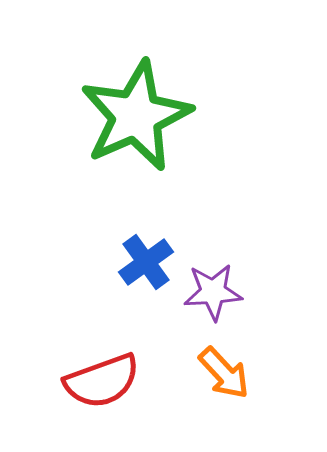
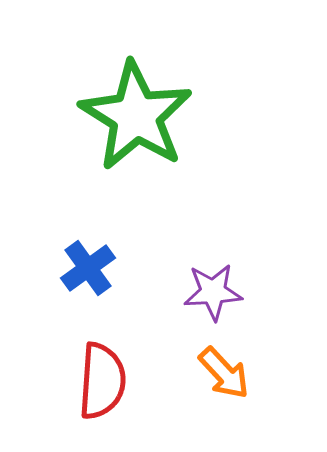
green star: rotated 16 degrees counterclockwise
blue cross: moved 58 px left, 6 px down
red semicircle: rotated 66 degrees counterclockwise
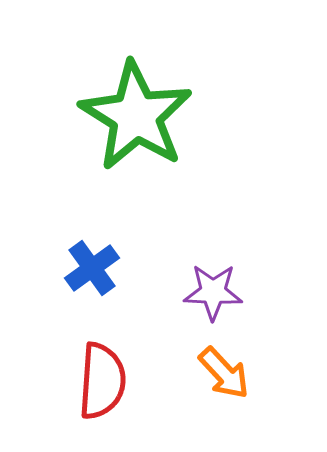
blue cross: moved 4 px right
purple star: rotated 6 degrees clockwise
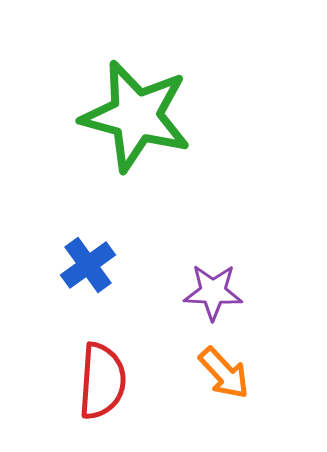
green star: rotated 17 degrees counterclockwise
blue cross: moved 4 px left, 3 px up
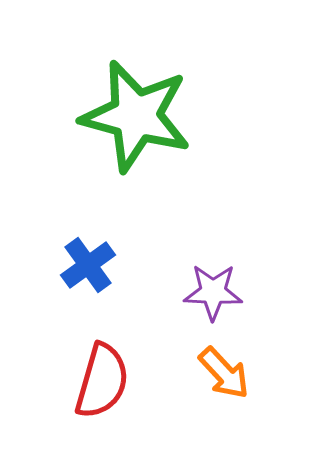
red semicircle: rotated 12 degrees clockwise
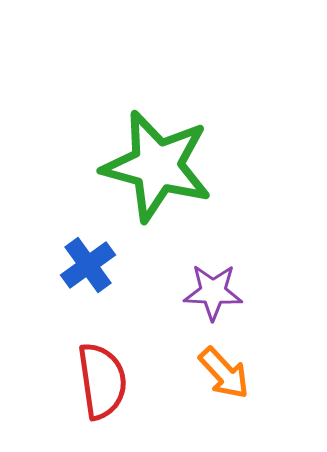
green star: moved 21 px right, 50 px down
red semicircle: rotated 24 degrees counterclockwise
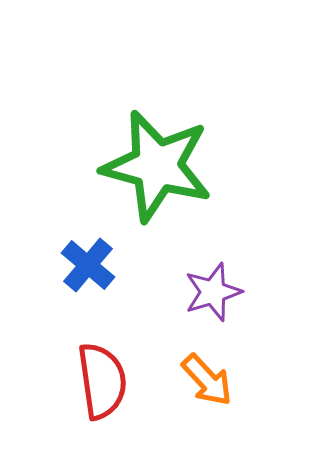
blue cross: rotated 14 degrees counterclockwise
purple star: rotated 20 degrees counterclockwise
orange arrow: moved 17 px left, 7 px down
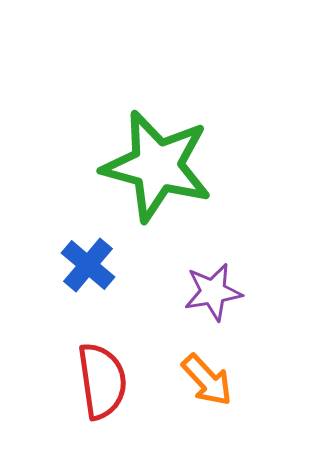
purple star: rotated 8 degrees clockwise
